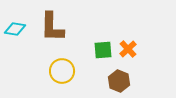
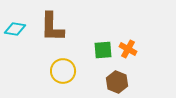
orange cross: rotated 18 degrees counterclockwise
yellow circle: moved 1 px right
brown hexagon: moved 2 px left, 1 px down
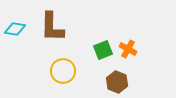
green square: rotated 18 degrees counterclockwise
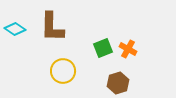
cyan diamond: rotated 25 degrees clockwise
green square: moved 2 px up
brown hexagon: moved 1 px right, 1 px down; rotated 20 degrees clockwise
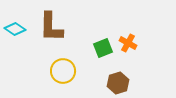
brown L-shape: moved 1 px left
orange cross: moved 6 px up
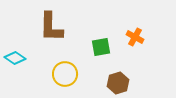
cyan diamond: moved 29 px down
orange cross: moved 7 px right, 6 px up
green square: moved 2 px left, 1 px up; rotated 12 degrees clockwise
yellow circle: moved 2 px right, 3 px down
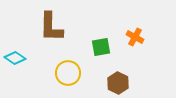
yellow circle: moved 3 px right, 1 px up
brown hexagon: rotated 15 degrees counterclockwise
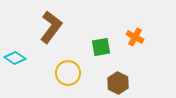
brown L-shape: rotated 144 degrees counterclockwise
